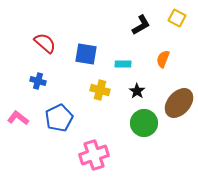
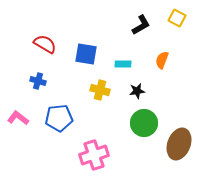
red semicircle: moved 1 px down; rotated 10 degrees counterclockwise
orange semicircle: moved 1 px left, 1 px down
black star: rotated 28 degrees clockwise
brown ellipse: moved 41 px down; rotated 20 degrees counterclockwise
blue pentagon: rotated 20 degrees clockwise
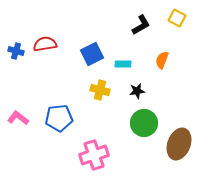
red semicircle: rotated 40 degrees counterclockwise
blue square: moved 6 px right; rotated 35 degrees counterclockwise
blue cross: moved 22 px left, 30 px up
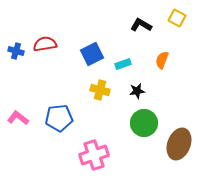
black L-shape: rotated 120 degrees counterclockwise
cyan rectangle: rotated 21 degrees counterclockwise
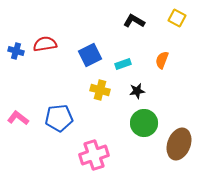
black L-shape: moved 7 px left, 4 px up
blue square: moved 2 px left, 1 px down
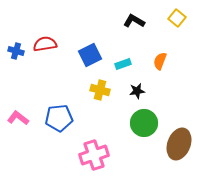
yellow square: rotated 12 degrees clockwise
orange semicircle: moved 2 px left, 1 px down
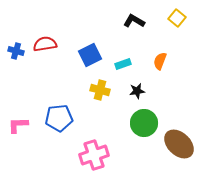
pink L-shape: moved 7 px down; rotated 40 degrees counterclockwise
brown ellipse: rotated 68 degrees counterclockwise
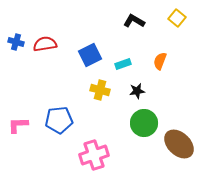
blue cross: moved 9 px up
blue pentagon: moved 2 px down
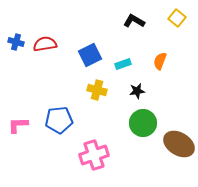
yellow cross: moved 3 px left
green circle: moved 1 px left
brown ellipse: rotated 12 degrees counterclockwise
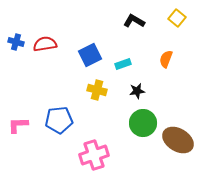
orange semicircle: moved 6 px right, 2 px up
brown ellipse: moved 1 px left, 4 px up
